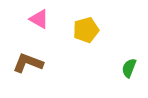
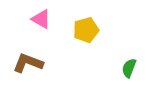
pink triangle: moved 2 px right
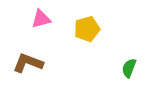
pink triangle: rotated 45 degrees counterclockwise
yellow pentagon: moved 1 px right, 1 px up
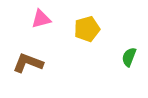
green semicircle: moved 11 px up
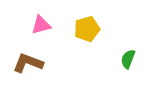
pink triangle: moved 6 px down
green semicircle: moved 1 px left, 2 px down
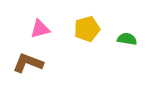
pink triangle: moved 1 px left, 4 px down
green semicircle: moved 1 px left, 20 px up; rotated 78 degrees clockwise
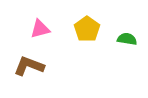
yellow pentagon: rotated 20 degrees counterclockwise
brown L-shape: moved 1 px right, 3 px down
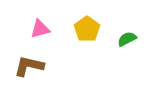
green semicircle: rotated 36 degrees counterclockwise
brown L-shape: rotated 8 degrees counterclockwise
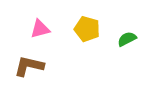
yellow pentagon: rotated 20 degrees counterclockwise
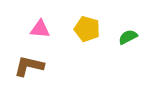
pink triangle: rotated 20 degrees clockwise
green semicircle: moved 1 px right, 2 px up
